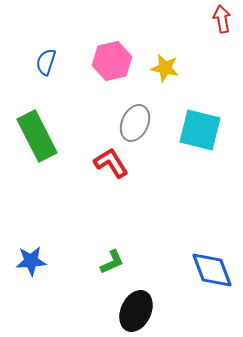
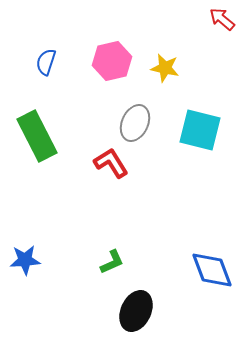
red arrow: rotated 40 degrees counterclockwise
blue star: moved 6 px left, 1 px up
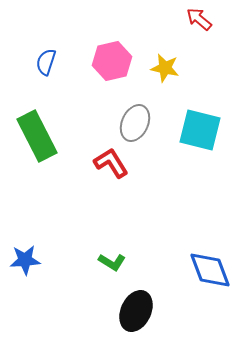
red arrow: moved 23 px left
green L-shape: rotated 56 degrees clockwise
blue diamond: moved 2 px left
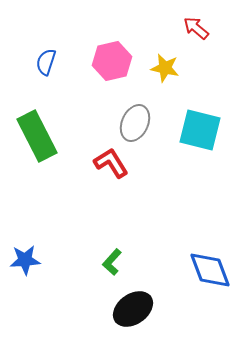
red arrow: moved 3 px left, 9 px down
green L-shape: rotated 100 degrees clockwise
black ellipse: moved 3 px left, 2 px up; rotated 30 degrees clockwise
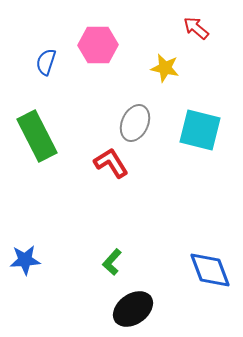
pink hexagon: moved 14 px left, 16 px up; rotated 12 degrees clockwise
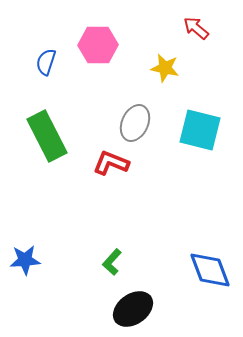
green rectangle: moved 10 px right
red L-shape: rotated 36 degrees counterclockwise
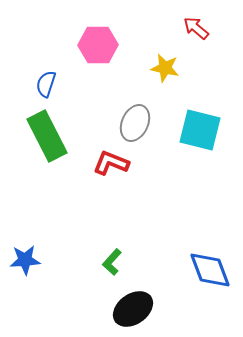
blue semicircle: moved 22 px down
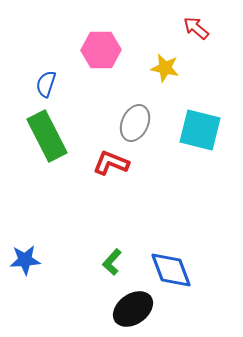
pink hexagon: moved 3 px right, 5 px down
blue diamond: moved 39 px left
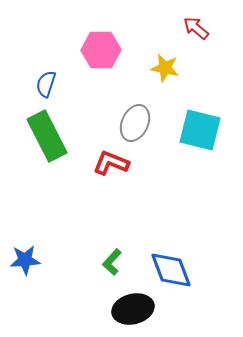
black ellipse: rotated 21 degrees clockwise
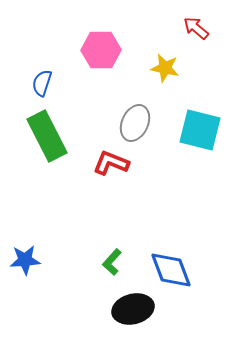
blue semicircle: moved 4 px left, 1 px up
